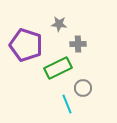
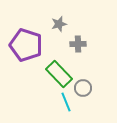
gray star: rotated 21 degrees counterclockwise
green rectangle: moved 1 px right, 6 px down; rotated 72 degrees clockwise
cyan line: moved 1 px left, 2 px up
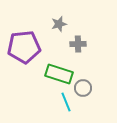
purple pentagon: moved 2 px left, 2 px down; rotated 24 degrees counterclockwise
green rectangle: rotated 28 degrees counterclockwise
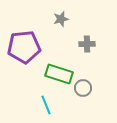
gray star: moved 2 px right, 5 px up
gray cross: moved 9 px right
cyan line: moved 20 px left, 3 px down
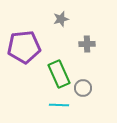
green rectangle: rotated 48 degrees clockwise
cyan line: moved 13 px right; rotated 66 degrees counterclockwise
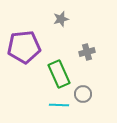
gray cross: moved 8 px down; rotated 14 degrees counterclockwise
gray circle: moved 6 px down
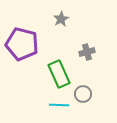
gray star: rotated 14 degrees counterclockwise
purple pentagon: moved 2 px left, 3 px up; rotated 20 degrees clockwise
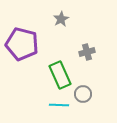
green rectangle: moved 1 px right, 1 px down
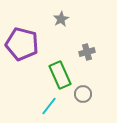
cyan line: moved 10 px left, 1 px down; rotated 54 degrees counterclockwise
